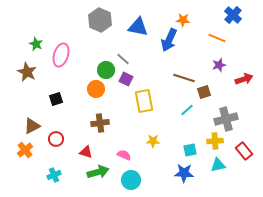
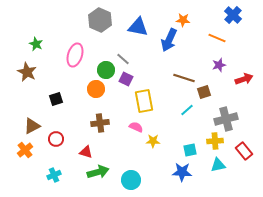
pink ellipse: moved 14 px right
pink semicircle: moved 12 px right, 28 px up
blue star: moved 2 px left, 1 px up
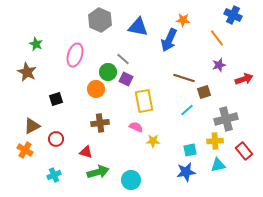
blue cross: rotated 18 degrees counterclockwise
orange line: rotated 30 degrees clockwise
green circle: moved 2 px right, 2 px down
orange cross: rotated 21 degrees counterclockwise
blue star: moved 4 px right; rotated 12 degrees counterclockwise
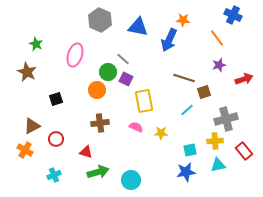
orange circle: moved 1 px right, 1 px down
yellow star: moved 8 px right, 8 px up
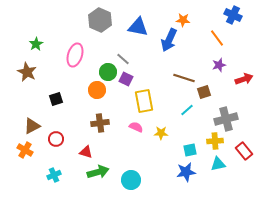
green star: rotated 16 degrees clockwise
cyan triangle: moved 1 px up
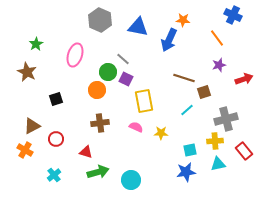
cyan cross: rotated 16 degrees counterclockwise
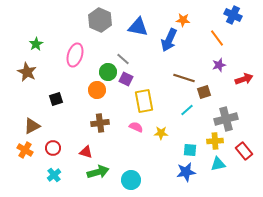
red circle: moved 3 px left, 9 px down
cyan square: rotated 16 degrees clockwise
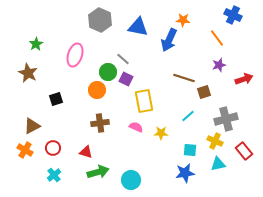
brown star: moved 1 px right, 1 px down
cyan line: moved 1 px right, 6 px down
yellow cross: rotated 28 degrees clockwise
blue star: moved 1 px left, 1 px down
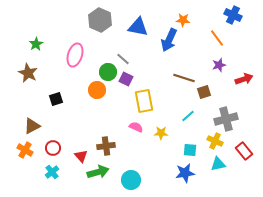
brown cross: moved 6 px right, 23 px down
red triangle: moved 5 px left, 4 px down; rotated 32 degrees clockwise
cyan cross: moved 2 px left, 3 px up
